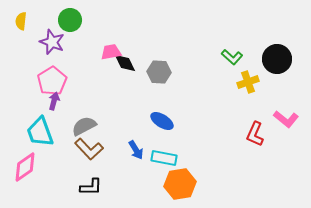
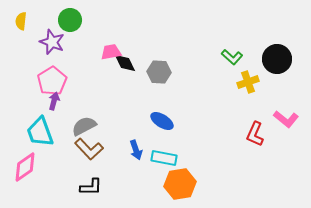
blue arrow: rotated 12 degrees clockwise
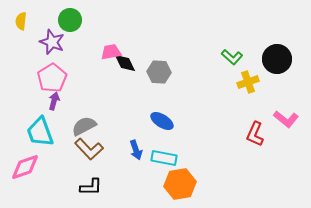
pink pentagon: moved 3 px up
pink diamond: rotated 16 degrees clockwise
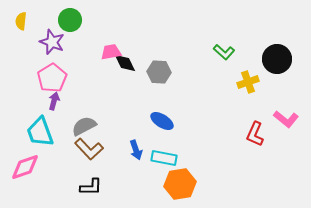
green L-shape: moved 8 px left, 5 px up
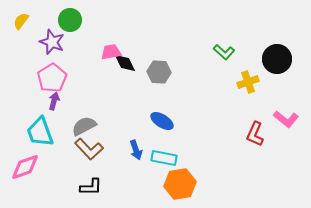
yellow semicircle: rotated 30 degrees clockwise
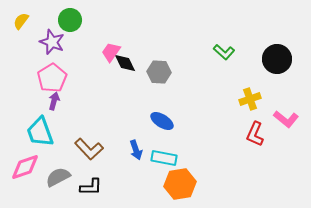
pink trapezoid: rotated 45 degrees counterclockwise
yellow cross: moved 2 px right, 17 px down
gray semicircle: moved 26 px left, 51 px down
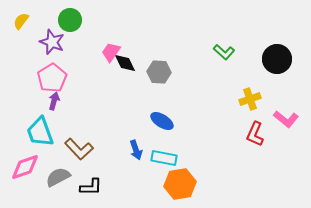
brown L-shape: moved 10 px left
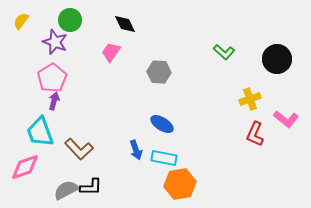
purple star: moved 3 px right
black diamond: moved 39 px up
blue ellipse: moved 3 px down
gray semicircle: moved 8 px right, 13 px down
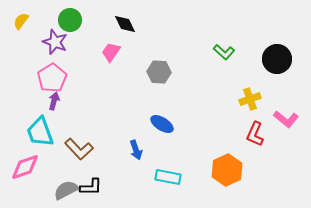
cyan rectangle: moved 4 px right, 19 px down
orange hexagon: moved 47 px right, 14 px up; rotated 16 degrees counterclockwise
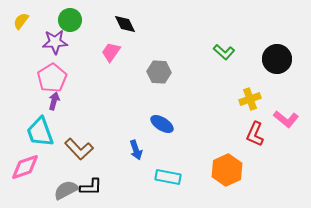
purple star: rotated 25 degrees counterclockwise
